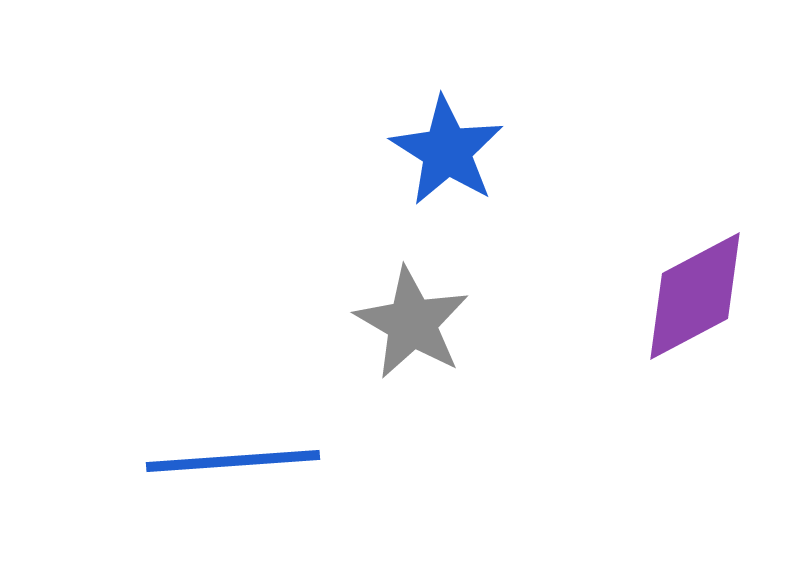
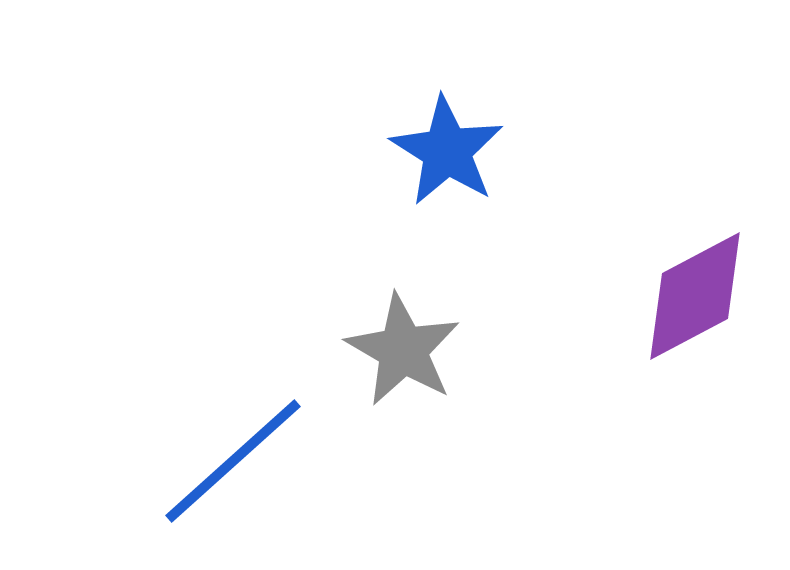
gray star: moved 9 px left, 27 px down
blue line: rotated 38 degrees counterclockwise
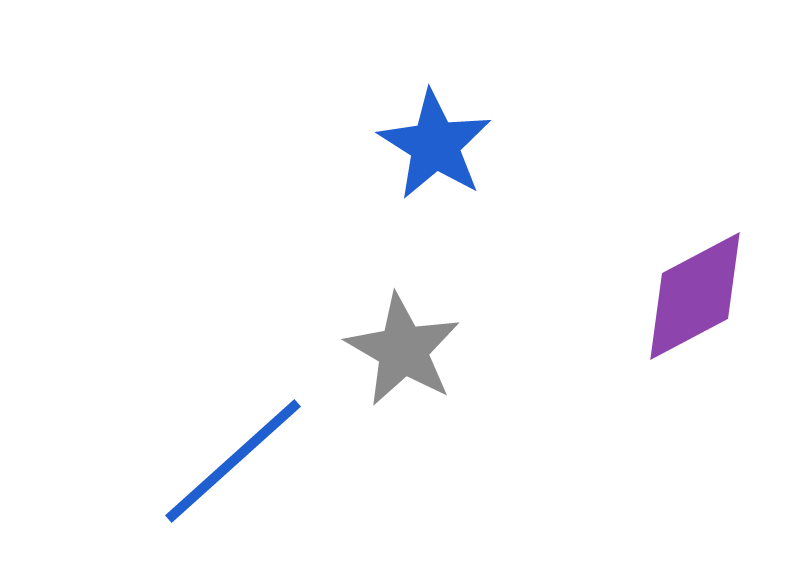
blue star: moved 12 px left, 6 px up
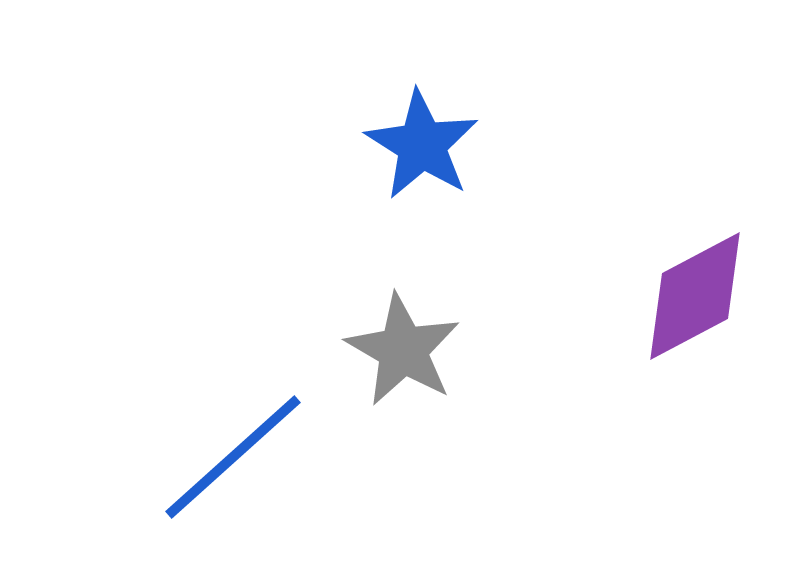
blue star: moved 13 px left
blue line: moved 4 px up
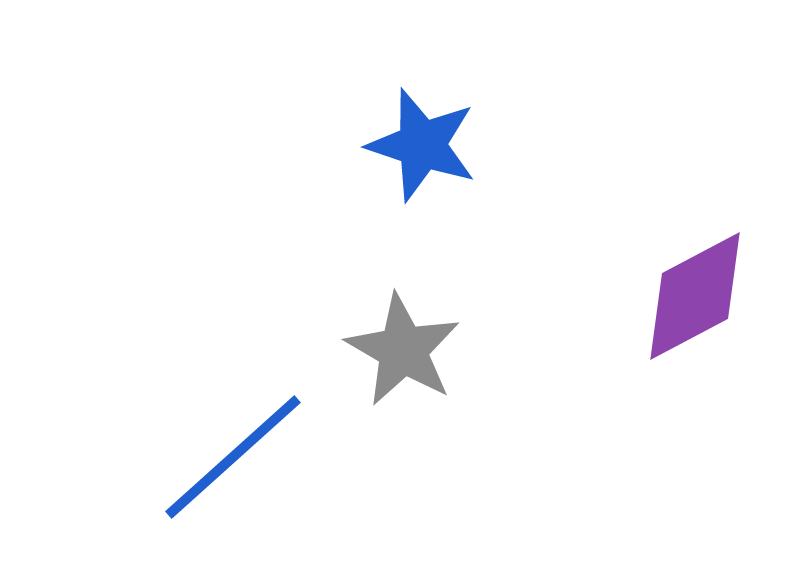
blue star: rotated 14 degrees counterclockwise
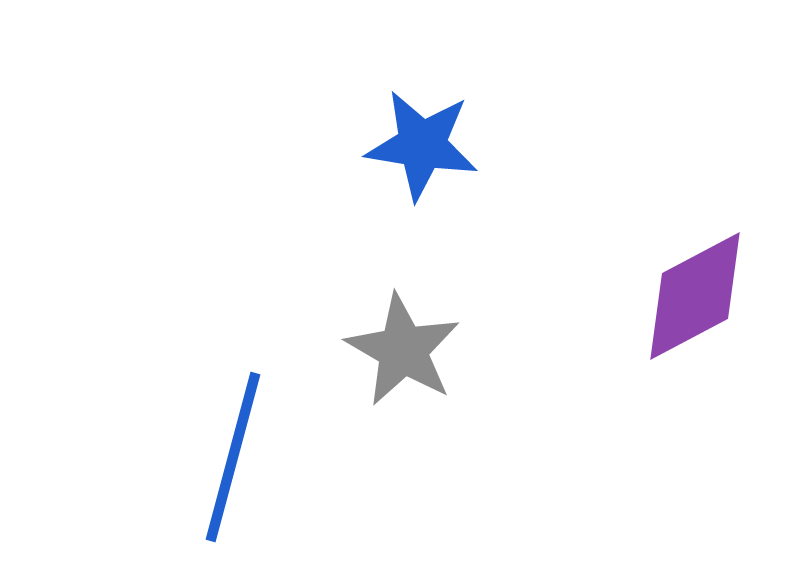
blue star: rotated 9 degrees counterclockwise
blue line: rotated 33 degrees counterclockwise
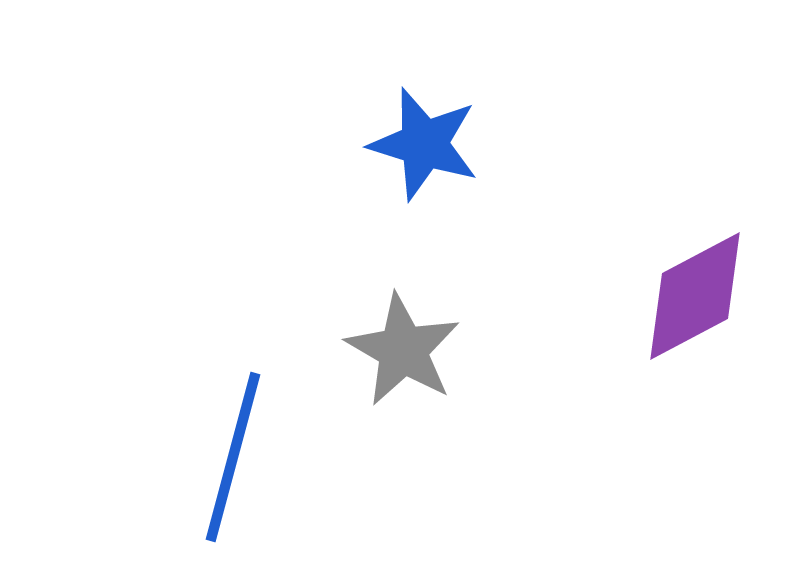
blue star: moved 2 px right, 1 px up; rotated 8 degrees clockwise
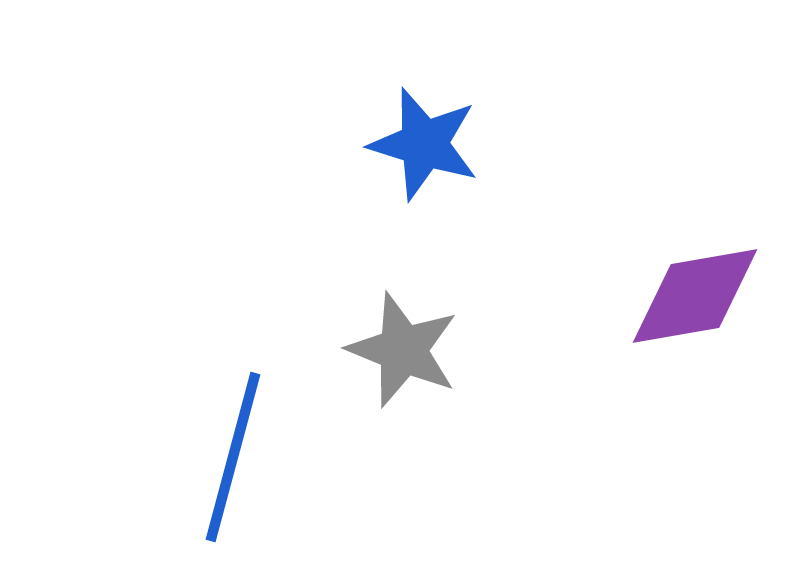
purple diamond: rotated 18 degrees clockwise
gray star: rotated 8 degrees counterclockwise
